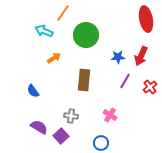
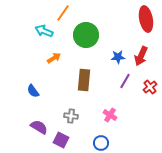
purple square: moved 4 px down; rotated 21 degrees counterclockwise
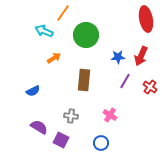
red cross: rotated 16 degrees counterclockwise
blue semicircle: rotated 80 degrees counterclockwise
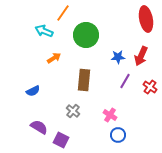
gray cross: moved 2 px right, 5 px up; rotated 32 degrees clockwise
blue circle: moved 17 px right, 8 px up
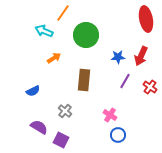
gray cross: moved 8 px left
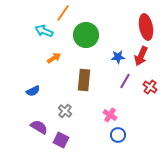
red ellipse: moved 8 px down
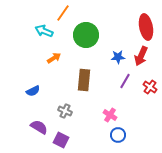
gray cross: rotated 16 degrees counterclockwise
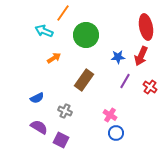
brown rectangle: rotated 30 degrees clockwise
blue semicircle: moved 4 px right, 7 px down
blue circle: moved 2 px left, 2 px up
